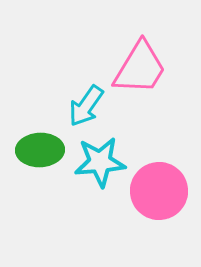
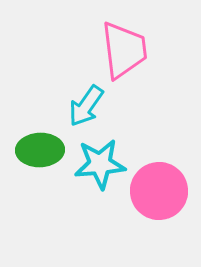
pink trapezoid: moved 16 px left, 18 px up; rotated 38 degrees counterclockwise
cyan star: moved 2 px down
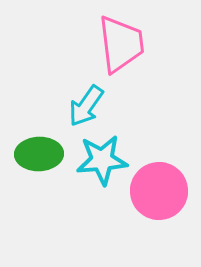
pink trapezoid: moved 3 px left, 6 px up
green ellipse: moved 1 px left, 4 px down
cyan star: moved 2 px right, 4 px up
